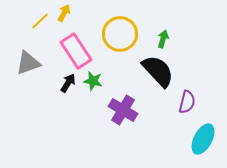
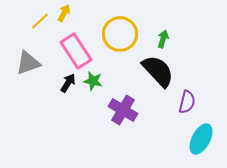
cyan ellipse: moved 2 px left
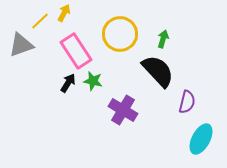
gray triangle: moved 7 px left, 18 px up
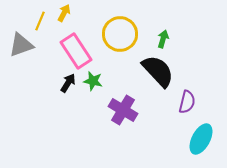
yellow line: rotated 24 degrees counterclockwise
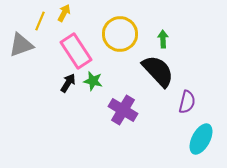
green arrow: rotated 18 degrees counterclockwise
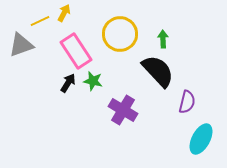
yellow line: rotated 42 degrees clockwise
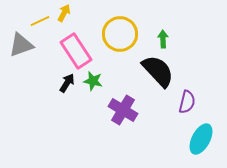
black arrow: moved 1 px left
